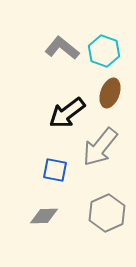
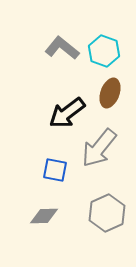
gray arrow: moved 1 px left, 1 px down
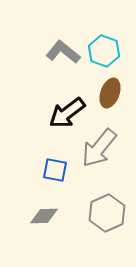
gray L-shape: moved 1 px right, 4 px down
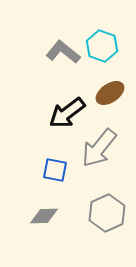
cyan hexagon: moved 2 px left, 5 px up
brown ellipse: rotated 36 degrees clockwise
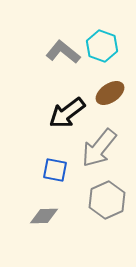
gray hexagon: moved 13 px up
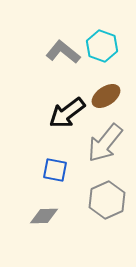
brown ellipse: moved 4 px left, 3 px down
gray arrow: moved 6 px right, 5 px up
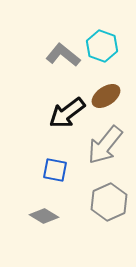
gray L-shape: moved 3 px down
gray arrow: moved 2 px down
gray hexagon: moved 2 px right, 2 px down
gray diamond: rotated 32 degrees clockwise
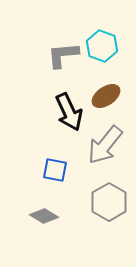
gray L-shape: rotated 44 degrees counterclockwise
black arrow: moved 2 px right, 1 px up; rotated 78 degrees counterclockwise
gray hexagon: rotated 6 degrees counterclockwise
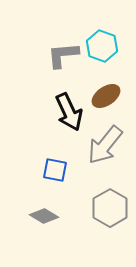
gray hexagon: moved 1 px right, 6 px down
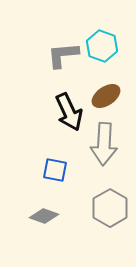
gray arrow: moved 1 px left, 1 px up; rotated 36 degrees counterclockwise
gray diamond: rotated 12 degrees counterclockwise
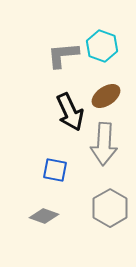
black arrow: moved 1 px right
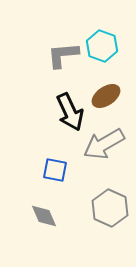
gray arrow: rotated 57 degrees clockwise
gray hexagon: rotated 6 degrees counterclockwise
gray diamond: rotated 48 degrees clockwise
